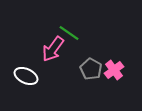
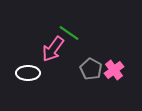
white ellipse: moved 2 px right, 3 px up; rotated 25 degrees counterclockwise
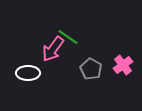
green line: moved 1 px left, 4 px down
pink cross: moved 9 px right, 5 px up
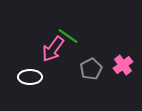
green line: moved 1 px up
gray pentagon: rotated 15 degrees clockwise
white ellipse: moved 2 px right, 4 px down
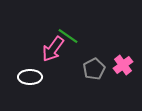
gray pentagon: moved 3 px right
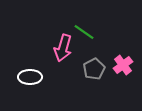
green line: moved 16 px right, 4 px up
pink arrow: moved 10 px right, 1 px up; rotated 20 degrees counterclockwise
